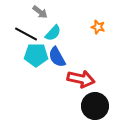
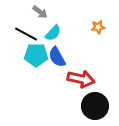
orange star: rotated 24 degrees counterclockwise
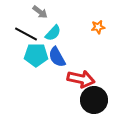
black circle: moved 1 px left, 6 px up
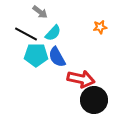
orange star: moved 2 px right
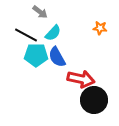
orange star: moved 1 px down; rotated 16 degrees clockwise
black line: moved 1 px down
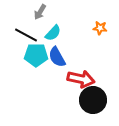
gray arrow: rotated 84 degrees clockwise
black circle: moved 1 px left
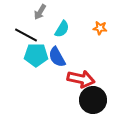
cyan semicircle: moved 9 px right, 4 px up; rotated 12 degrees counterclockwise
